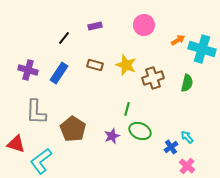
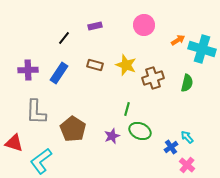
purple cross: rotated 18 degrees counterclockwise
red triangle: moved 2 px left, 1 px up
pink cross: moved 1 px up
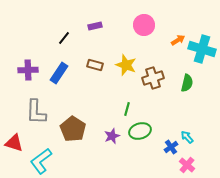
green ellipse: rotated 40 degrees counterclockwise
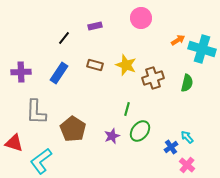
pink circle: moved 3 px left, 7 px up
purple cross: moved 7 px left, 2 px down
green ellipse: rotated 35 degrees counterclockwise
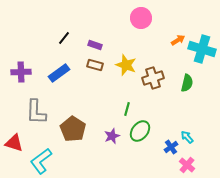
purple rectangle: moved 19 px down; rotated 32 degrees clockwise
blue rectangle: rotated 20 degrees clockwise
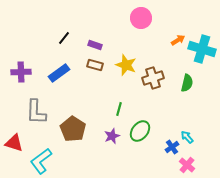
green line: moved 8 px left
blue cross: moved 1 px right
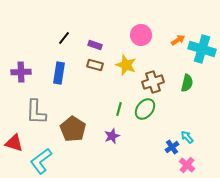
pink circle: moved 17 px down
blue rectangle: rotated 45 degrees counterclockwise
brown cross: moved 4 px down
green ellipse: moved 5 px right, 22 px up
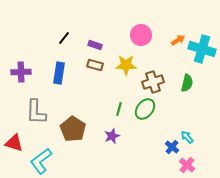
yellow star: rotated 20 degrees counterclockwise
blue cross: rotated 16 degrees counterclockwise
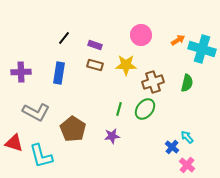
gray L-shape: rotated 64 degrees counterclockwise
purple star: rotated 14 degrees clockwise
cyan L-shape: moved 5 px up; rotated 68 degrees counterclockwise
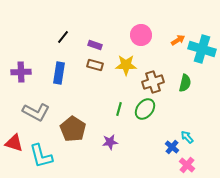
black line: moved 1 px left, 1 px up
green semicircle: moved 2 px left
purple star: moved 2 px left, 6 px down
